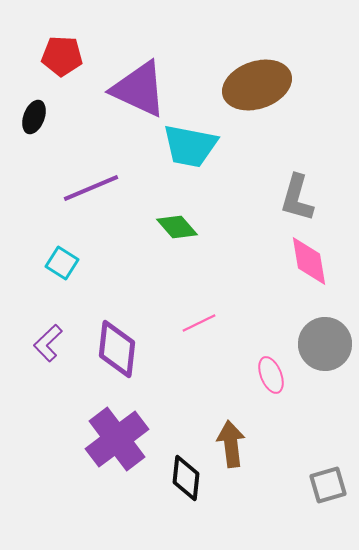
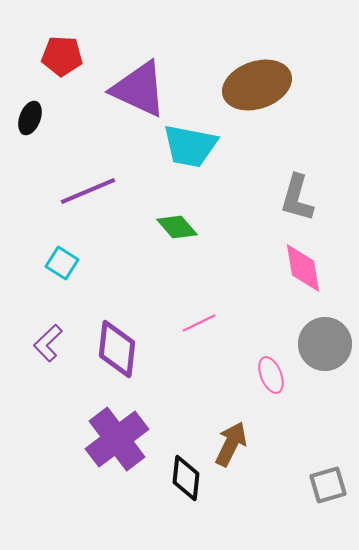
black ellipse: moved 4 px left, 1 px down
purple line: moved 3 px left, 3 px down
pink diamond: moved 6 px left, 7 px down
brown arrow: rotated 33 degrees clockwise
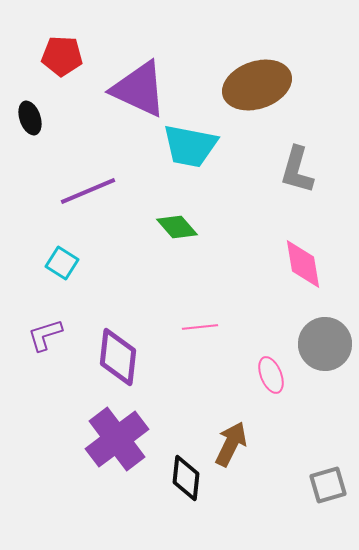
black ellipse: rotated 40 degrees counterclockwise
gray L-shape: moved 28 px up
pink diamond: moved 4 px up
pink line: moved 1 px right, 4 px down; rotated 20 degrees clockwise
purple L-shape: moved 3 px left, 8 px up; rotated 27 degrees clockwise
purple diamond: moved 1 px right, 8 px down
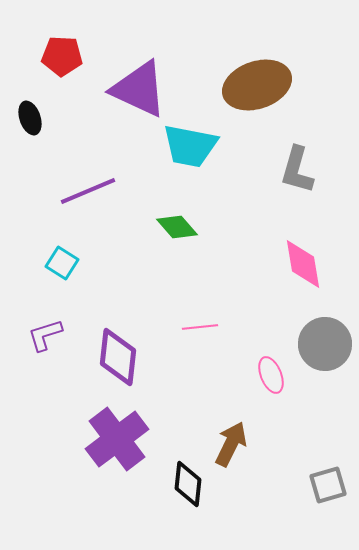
black diamond: moved 2 px right, 6 px down
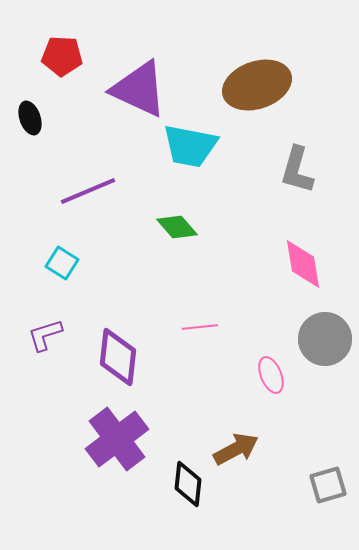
gray circle: moved 5 px up
brown arrow: moved 5 px right, 5 px down; rotated 36 degrees clockwise
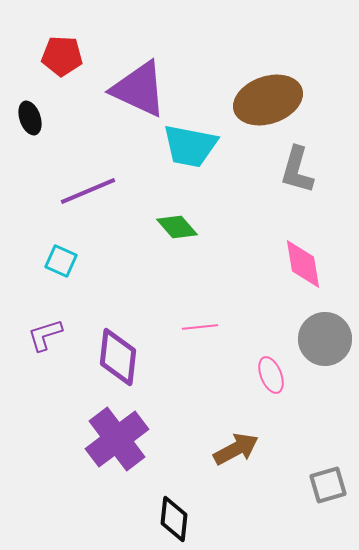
brown ellipse: moved 11 px right, 15 px down
cyan square: moved 1 px left, 2 px up; rotated 8 degrees counterclockwise
black diamond: moved 14 px left, 35 px down
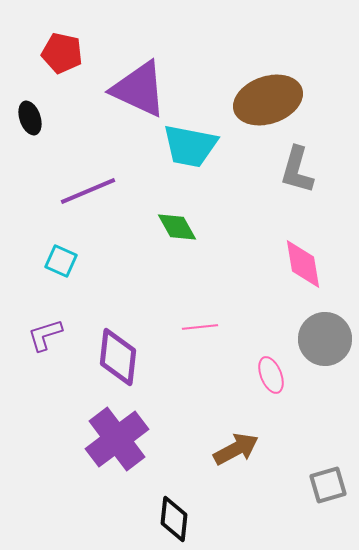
red pentagon: moved 3 px up; rotated 9 degrees clockwise
green diamond: rotated 12 degrees clockwise
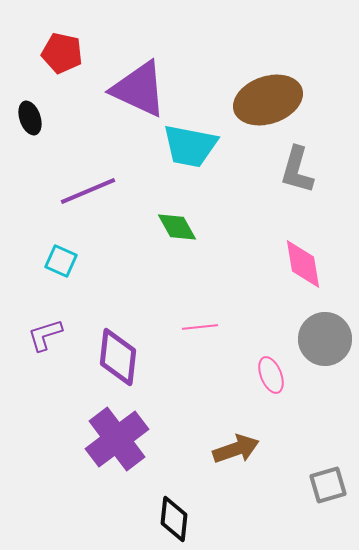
brown arrow: rotated 9 degrees clockwise
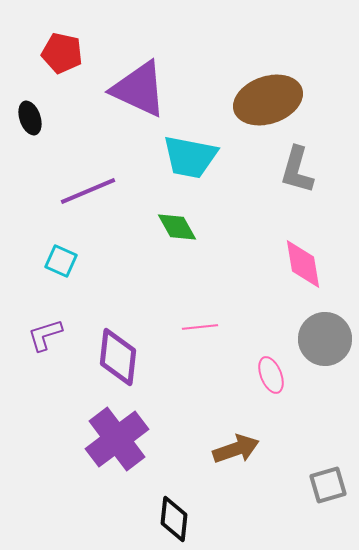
cyan trapezoid: moved 11 px down
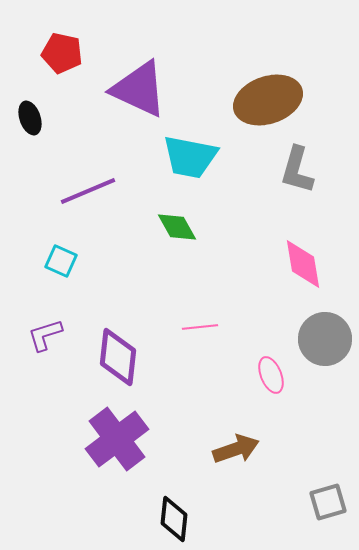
gray square: moved 17 px down
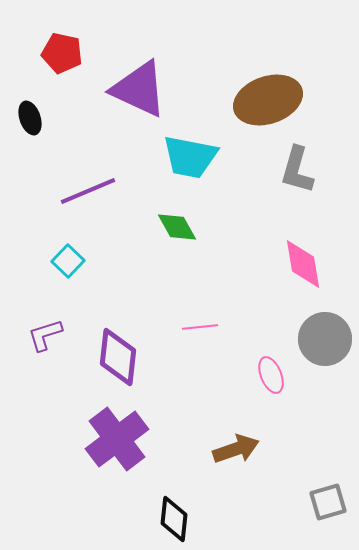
cyan square: moved 7 px right; rotated 20 degrees clockwise
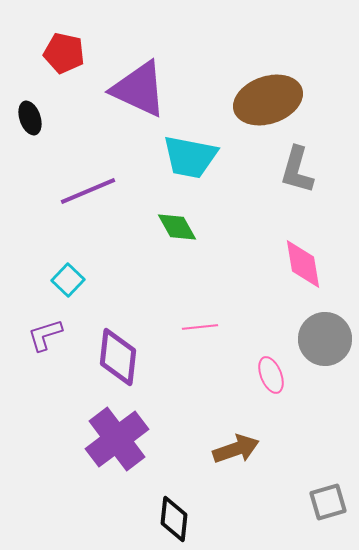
red pentagon: moved 2 px right
cyan square: moved 19 px down
